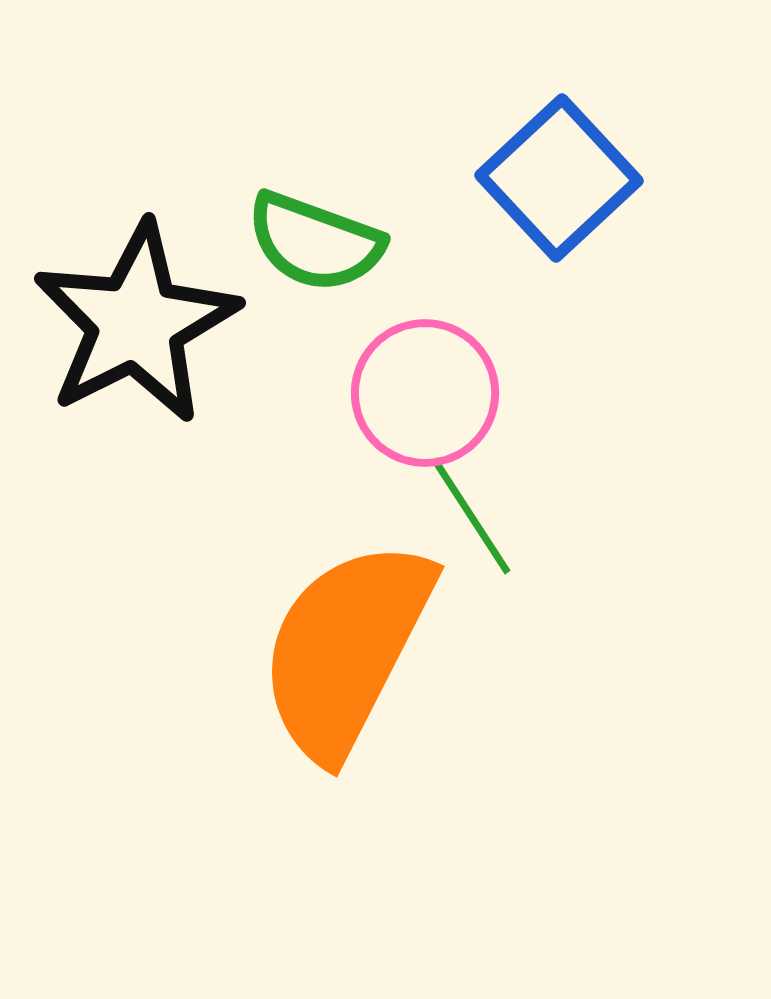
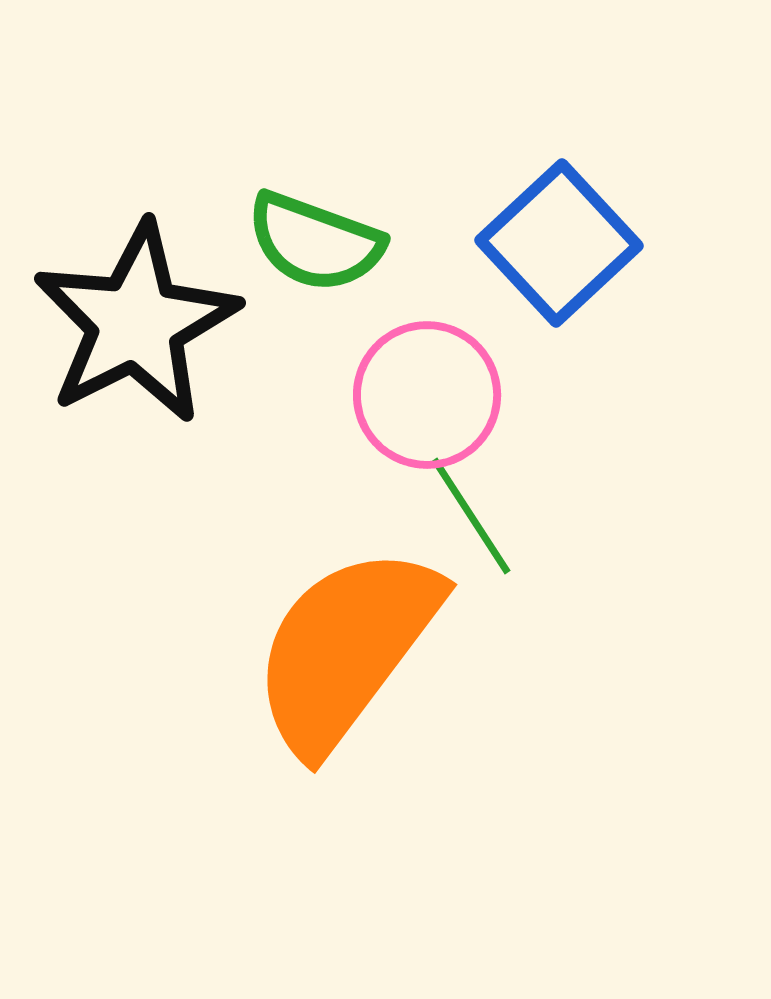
blue square: moved 65 px down
pink circle: moved 2 px right, 2 px down
orange semicircle: rotated 10 degrees clockwise
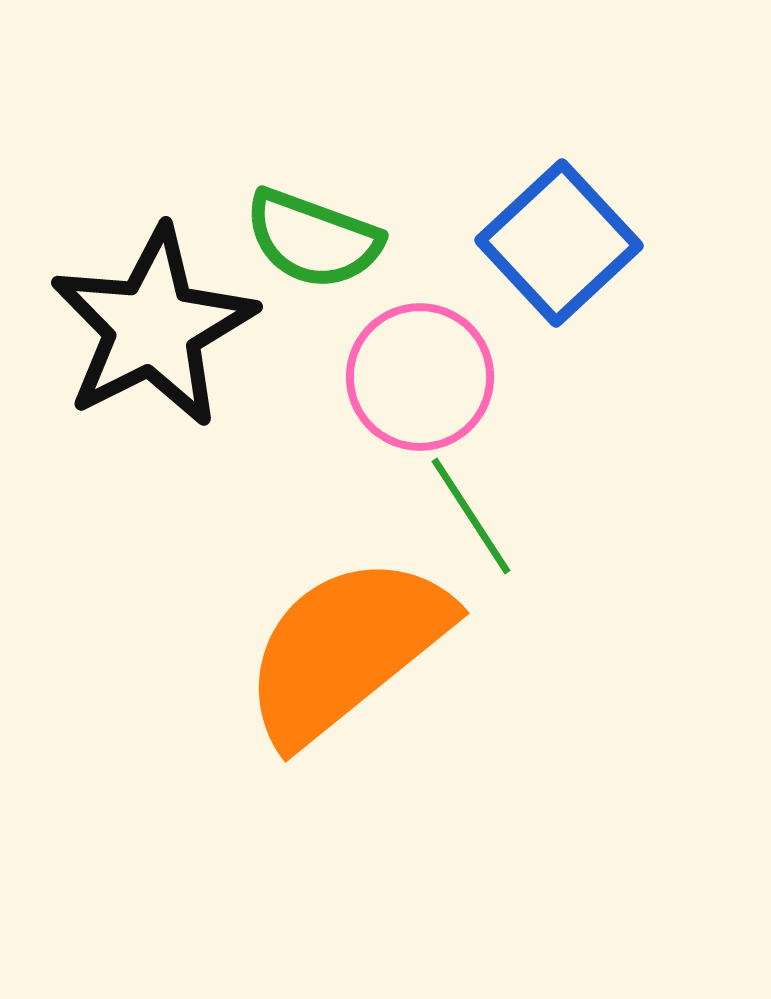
green semicircle: moved 2 px left, 3 px up
black star: moved 17 px right, 4 px down
pink circle: moved 7 px left, 18 px up
orange semicircle: rotated 14 degrees clockwise
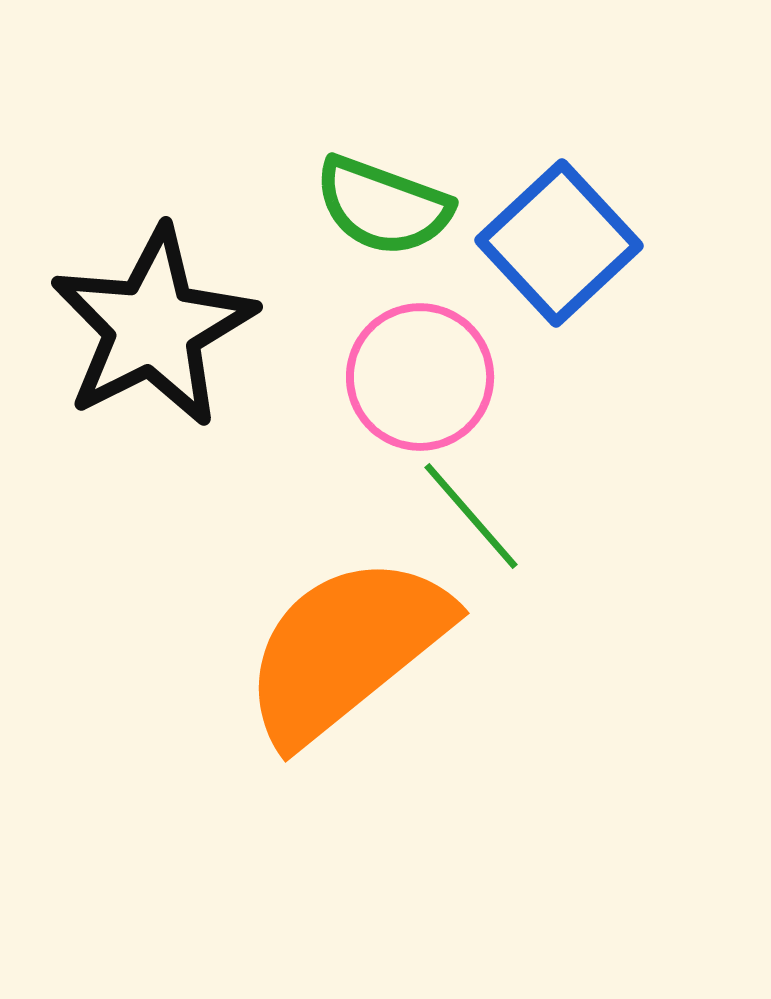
green semicircle: moved 70 px right, 33 px up
green line: rotated 8 degrees counterclockwise
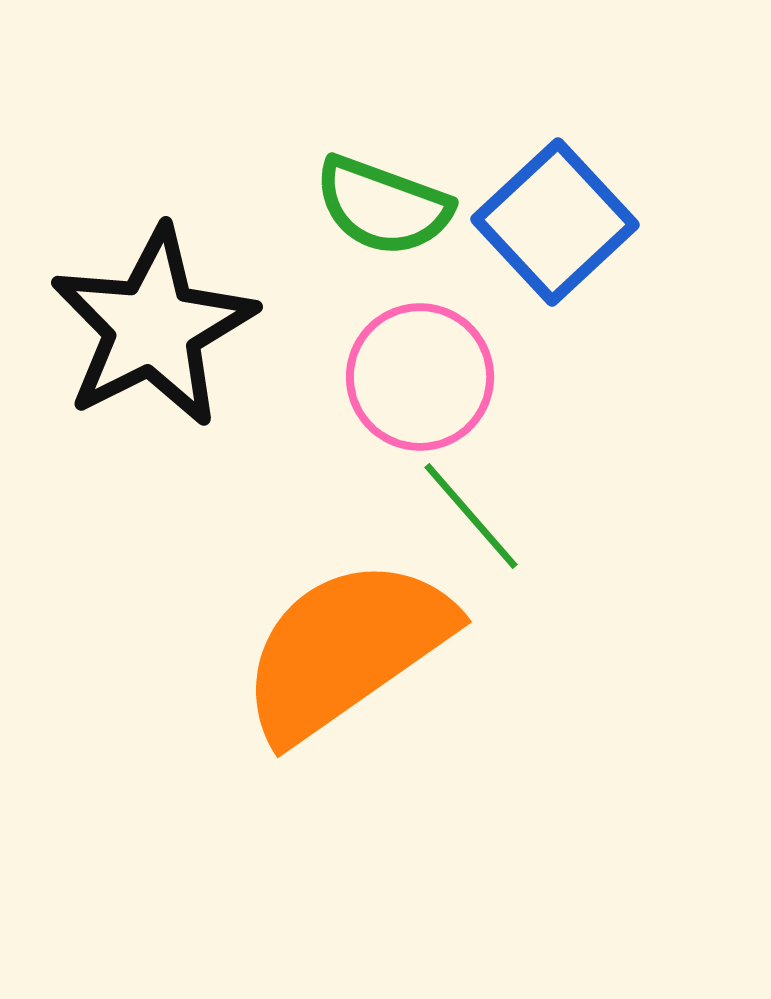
blue square: moved 4 px left, 21 px up
orange semicircle: rotated 4 degrees clockwise
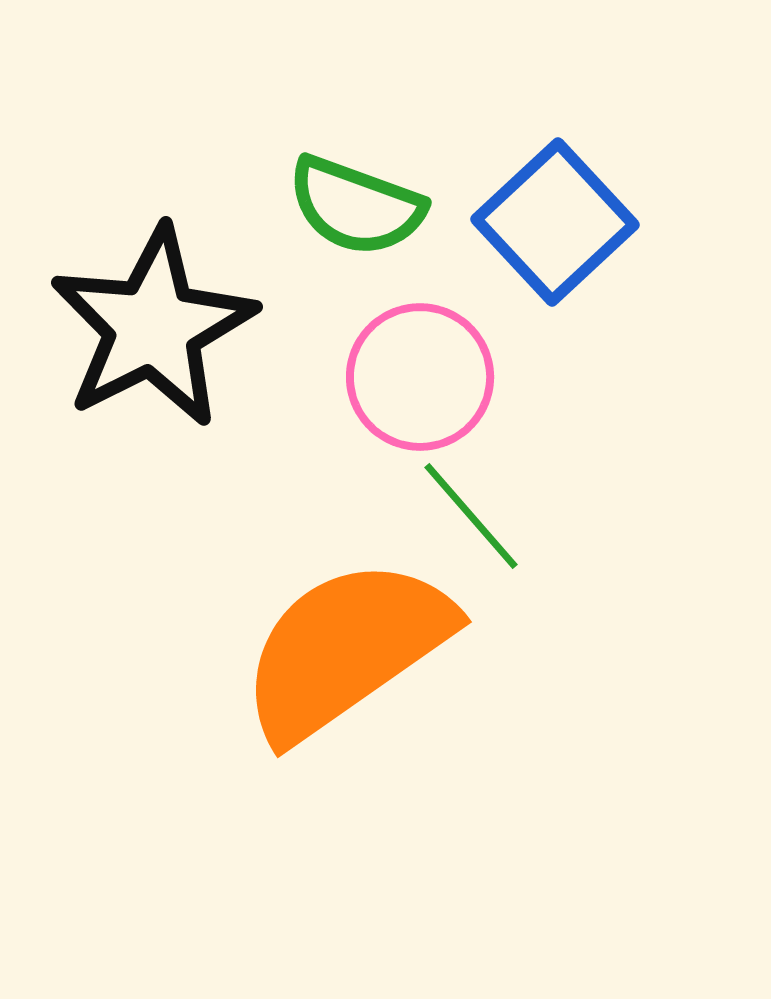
green semicircle: moved 27 px left
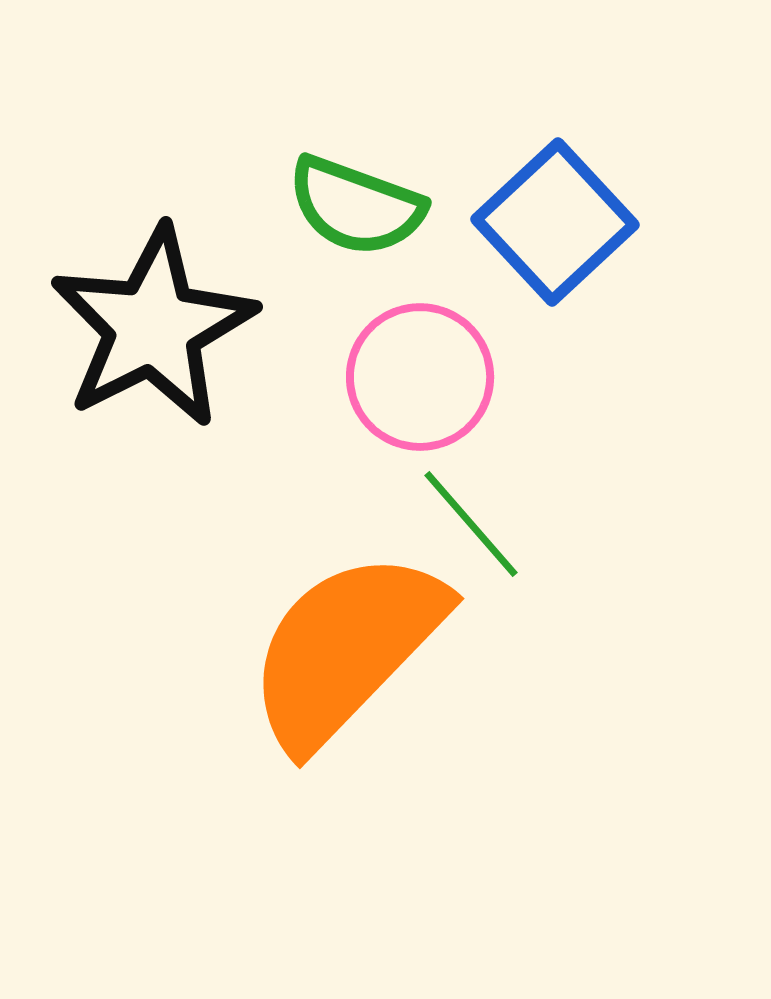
green line: moved 8 px down
orange semicircle: rotated 11 degrees counterclockwise
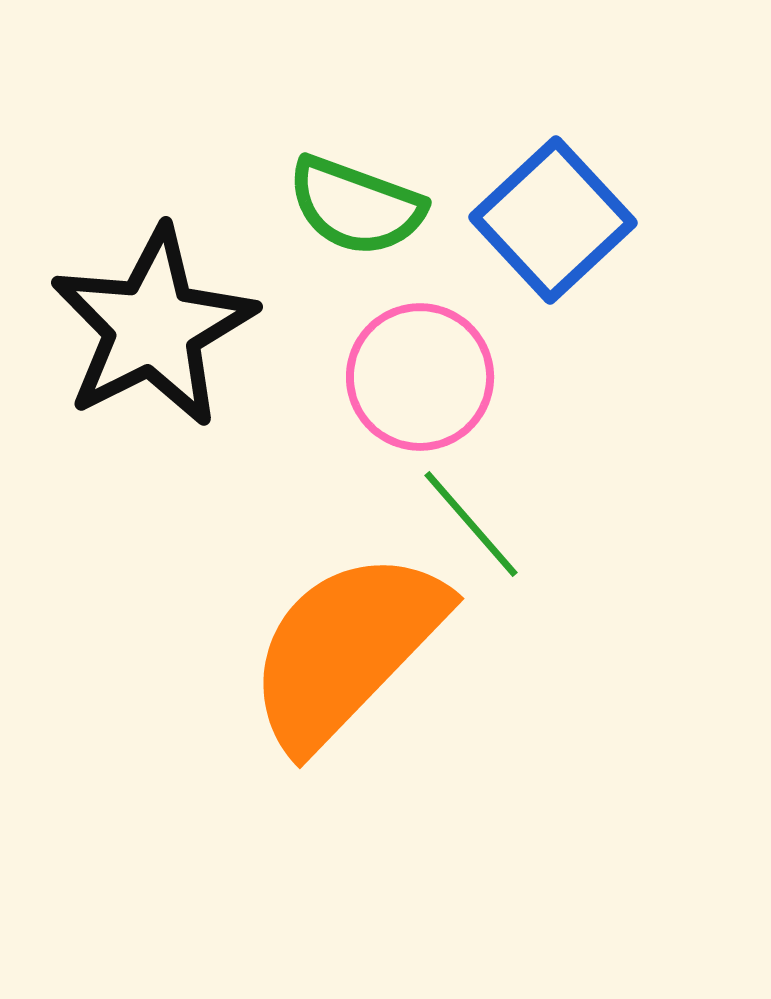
blue square: moved 2 px left, 2 px up
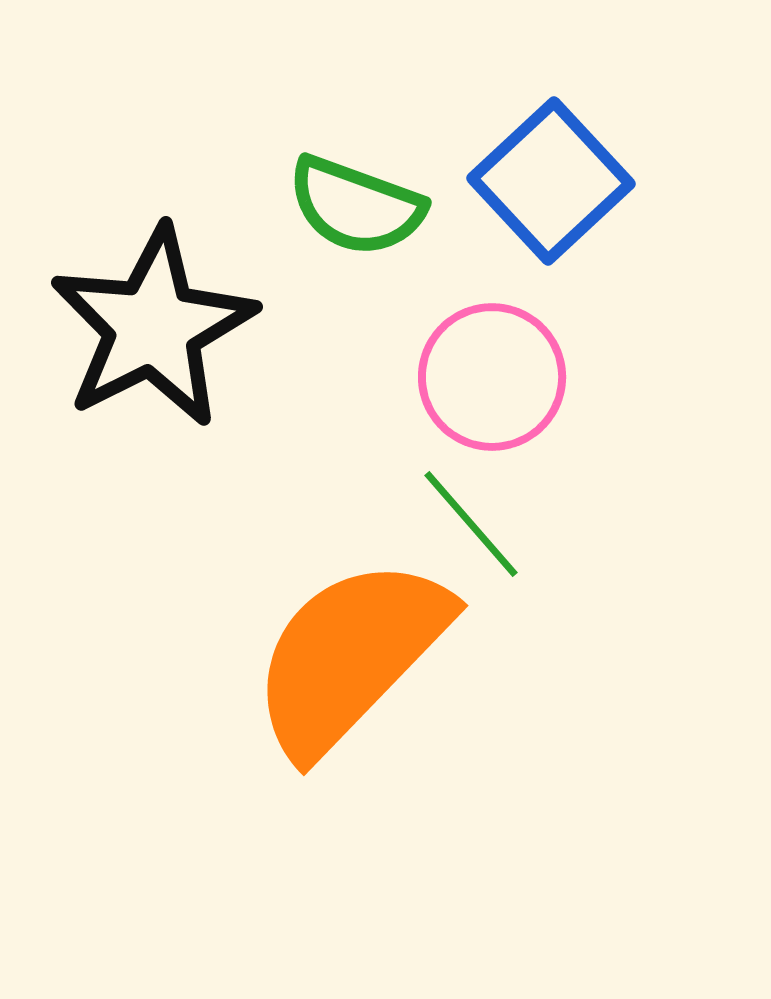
blue square: moved 2 px left, 39 px up
pink circle: moved 72 px right
orange semicircle: moved 4 px right, 7 px down
